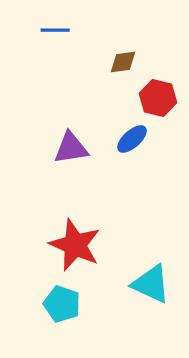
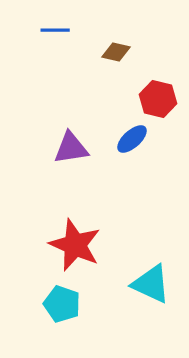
brown diamond: moved 7 px left, 10 px up; rotated 20 degrees clockwise
red hexagon: moved 1 px down
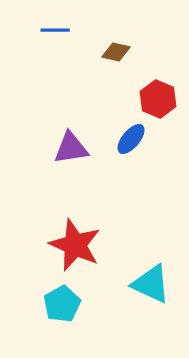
red hexagon: rotated 9 degrees clockwise
blue ellipse: moved 1 px left; rotated 8 degrees counterclockwise
cyan pentagon: rotated 24 degrees clockwise
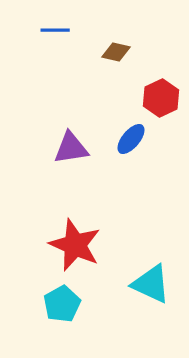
red hexagon: moved 3 px right, 1 px up; rotated 12 degrees clockwise
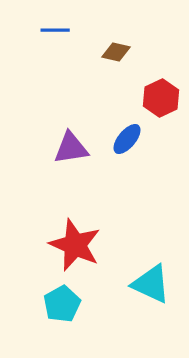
blue ellipse: moved 4 px left
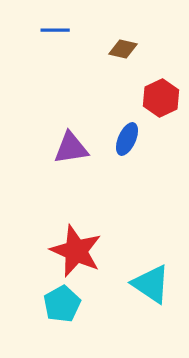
brown diamond: moved 7 px right, 3 px up
blue ellipse: rotated 16 degrees counterclockwise
red star: moved 1 px right, 6 px down
cyan triangle: rotated 9 degrees clockwise
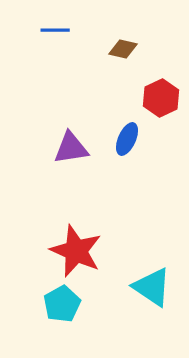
cyan triangle: moved 1 px right, 3 px down
